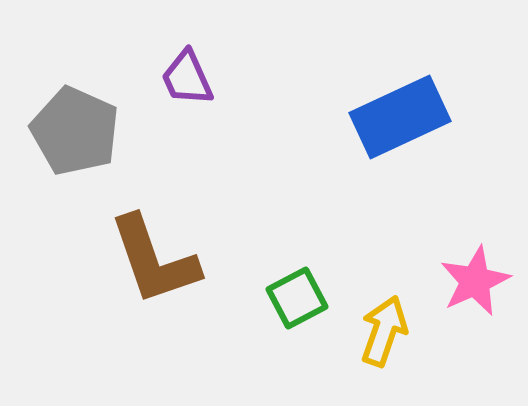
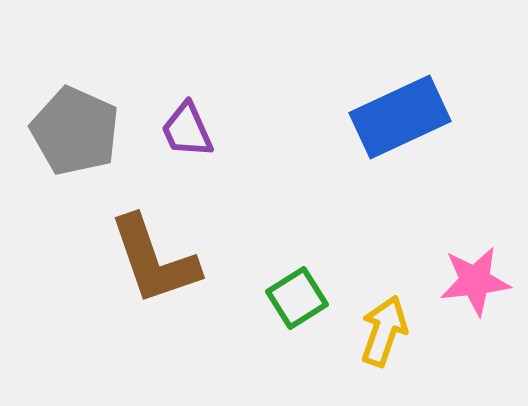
purple trapezoid: moved 52 px down
pink star: rotated 18 degrees clockwise
green square: rotated 4 degrees counterclockwise
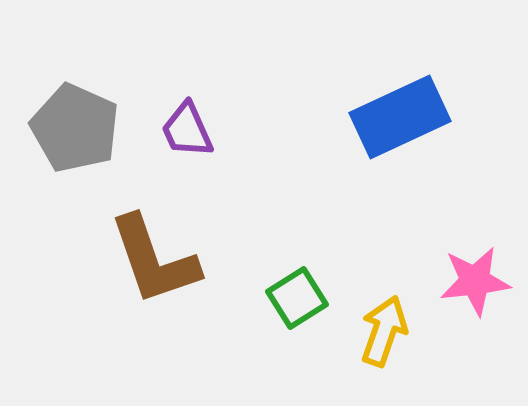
gray pentagon: moved 3 px up
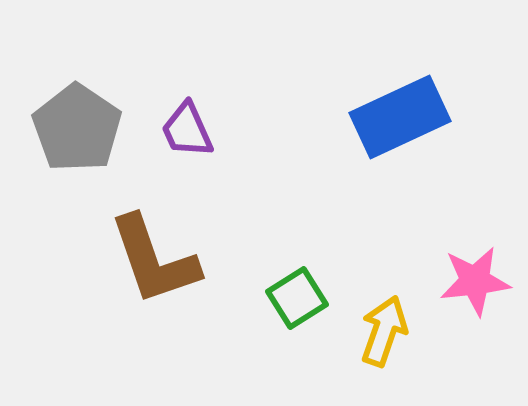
gray pentagon: moved 2 px right; rotated 10 degrees clockwise
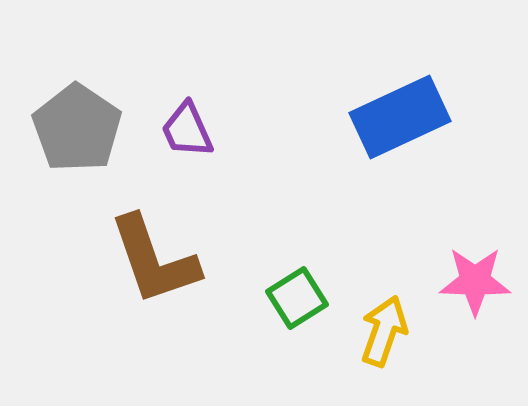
pink star: rotated 8 degrees clockwise
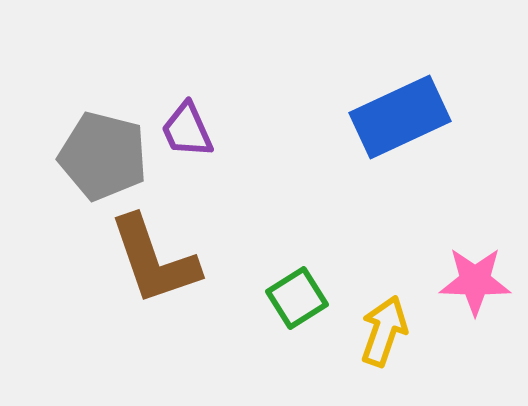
gray pentagon: moved 26 px right, 28 px down; rotated 20 degrees counterclockwise
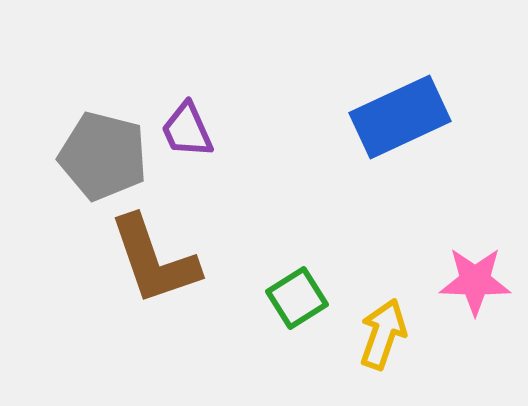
yellow arrow: moved 1 px left, 3 px down
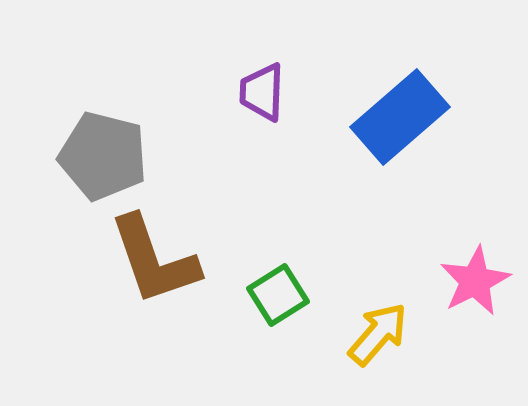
blue rectangle: rotated 16 degrees counterclockwise
purple trapezoid: moved 75 px right, 38 px up; rotated 26 degrees clockwise
pink star: rotated 28 degrees counterclockwise
green square: moved 19 px left, 3 px up
yellow arrow: moved 5 px left; rotated 22 degrees clockwise
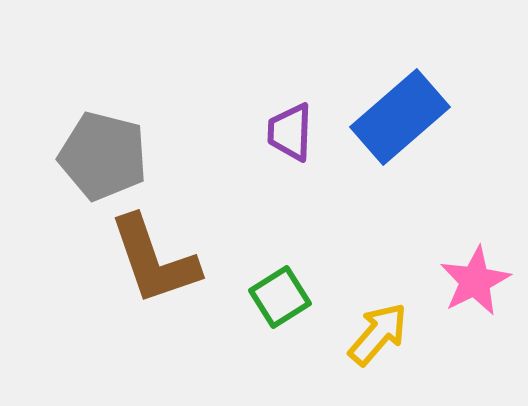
purple trapezoid: moved 28 px right, 40 px down
green square: moved 2 px right, 2 px down
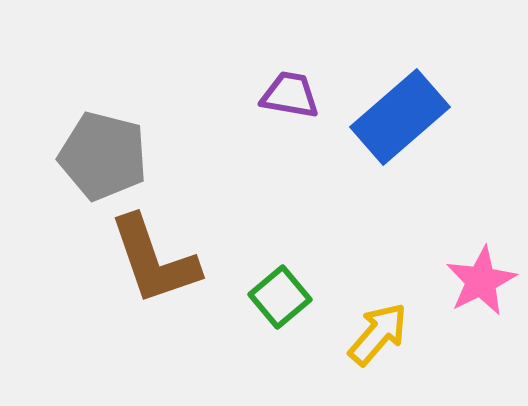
purple trapezoid: moved 37 px up; rotated 98 degrees clockwise
pink star: moved 6 px right
green square: rotated 8 degrees counterclockwise
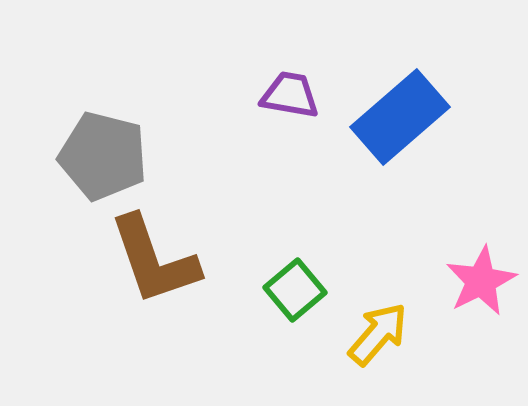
green square: moved 15 px right, 7 px up
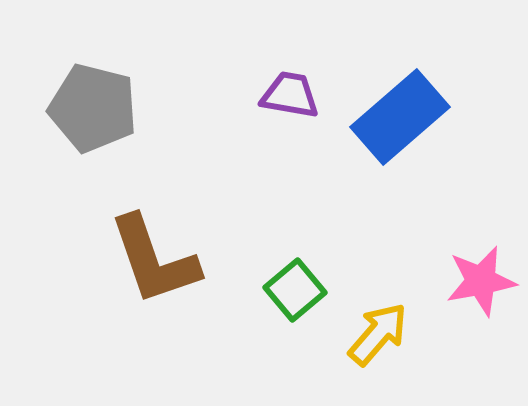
gray pentagon: moved 10 px left, 48 px up
pink star: rotated 16 degrees clockwise
